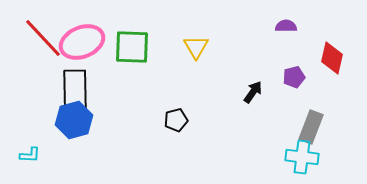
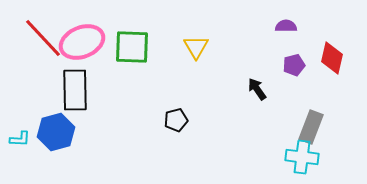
purple pentagon: moved 12 px up
black arrow: moved 4 px right, 3 px up; rotated 70 degrees counterclockwise
blue hexagon: moved 18 px left, 12 px down
cyan L-shape: moved 10 px left, 16 px up
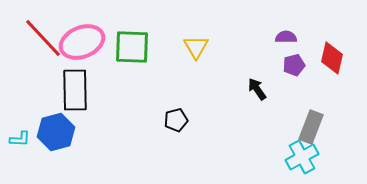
purple semicircle: moved 11 px down
cyan cross: rotated 36 degrees counterclockwise
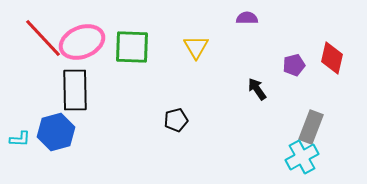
purple semicircle: moved 39 px left, 19 px up
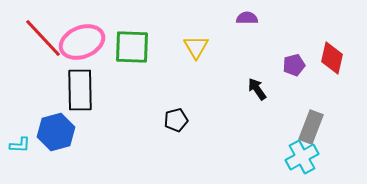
black rectangle: moved 5 px right
cyan L-shape: moved 6 px down
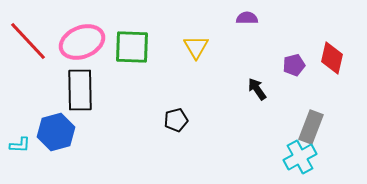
red line: moved 15 px left, 3 px down
cyan cross: moved 2 px left
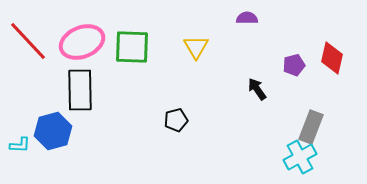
blue hexagon: moved 3 px left, 1 px up
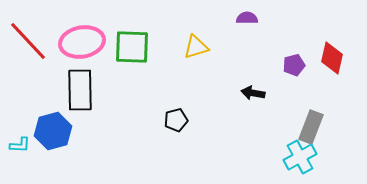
pink ellipse: rotated 12 degrees clockwise
yellow triangle: rotated 44 degrees clockwise
black arrow: moved 4 px left, 4 px down; rotated 45 degrees counterclockwise
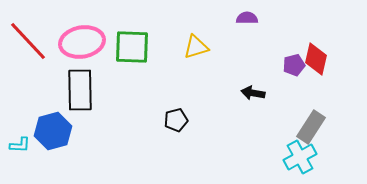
red diamond: moved 16 px left, 1 px down
gray rectangle: rotated 12 degrees clockwise
